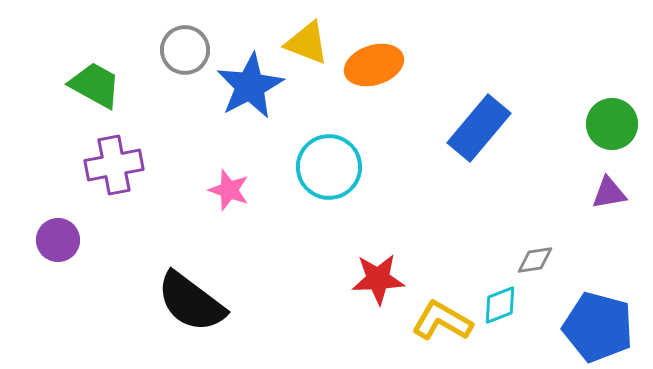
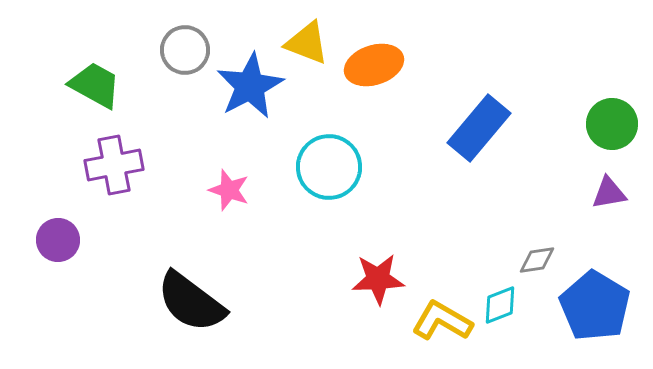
gray diamond: moved 2 px right
blue pentagon: moved 3 px left, 21 px up; rotated 16 degrees clockwise
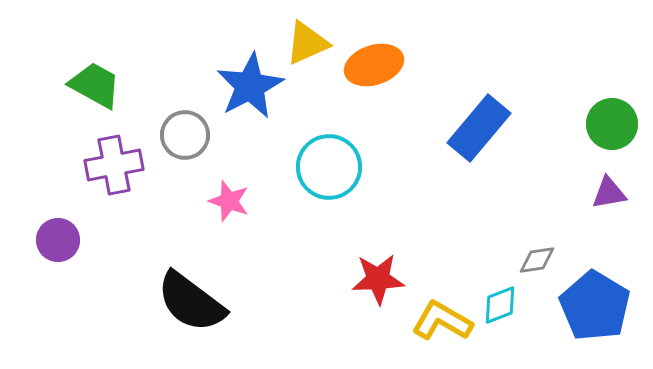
yellow triangle: rotated 45 degrees counterclockwise
gray circle: moved 85 px down
pink star: moved 11 px down
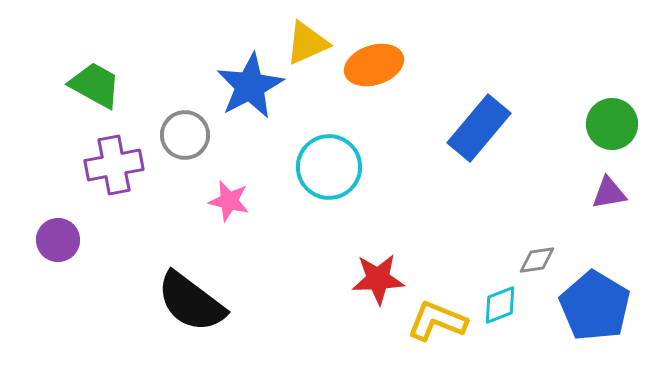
pink star: rotated 6 degrees counterclockwise
yellow L-shape: moved 5 px left; rotated 8 degrees counterclockwise
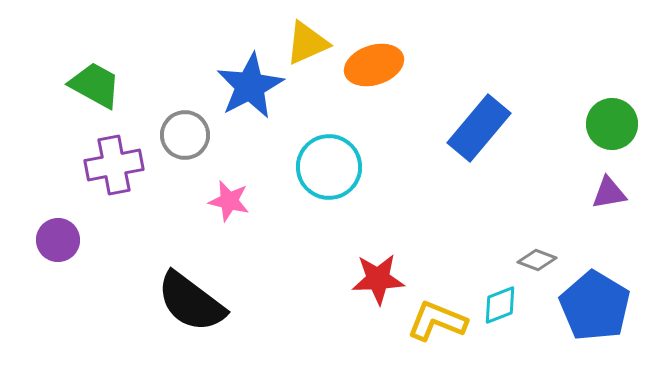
gray diamond: rotated 30 degrees clockwise
